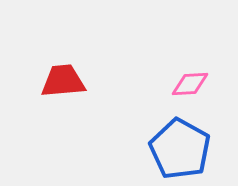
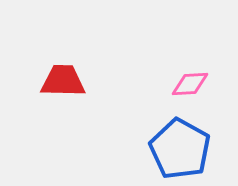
red trapezoid: rotated 6 degrees clockwise
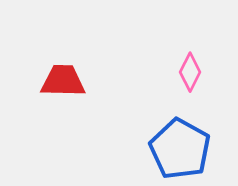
pink diamond: moved 12 px up; rotated 60 degrees counterclockwise
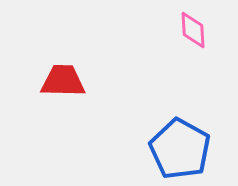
pink diamond: moved 3 px right, 42 px up; rotated 30 degrees counterclockwise
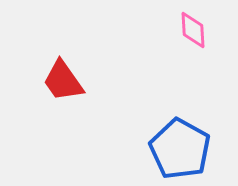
red trapezoid: rotated 126 degrees counterclockwise
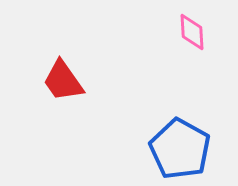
pink diamond: moved 1 px left, 2 px down
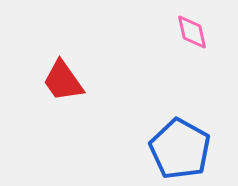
pink diamond: rotated 9 degrees counterclockwise
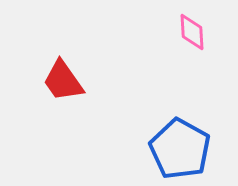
pink diamond: rotated 9 degrees clockwise
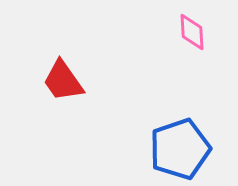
blue pentagon: rotated 24 degrees clockwise
